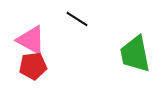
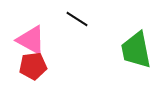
green trapezoid: moved 1 px right, 4 px up
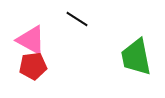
green trapezoid: moved 7 px down
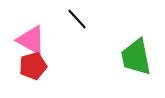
black line: rotated 15 degrees clockwise
red pentagon: rotated 8 degrees counterclockwise
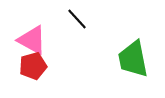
pink triangle: moved 1 px right
green trapezoid: moved 3 px left, 2 px down
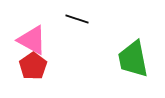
black line: rotated 30 degrees counterclockwise
red pentagon: rotated 20 degrees counterclockwise
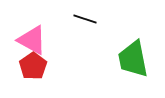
black line: moved 8 px right
